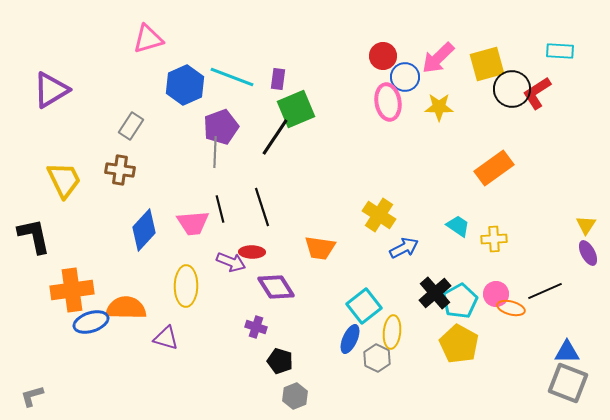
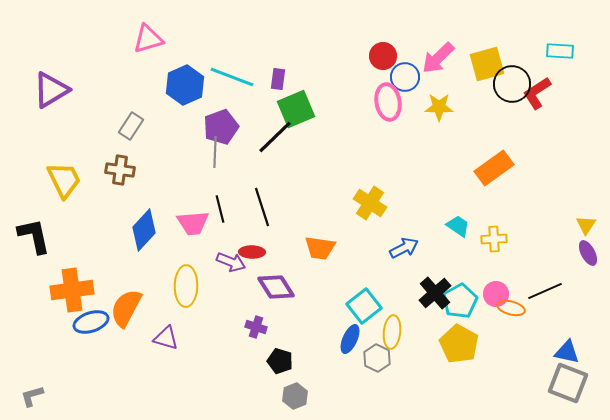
black circle at (512, 89): moved 5 px up
black line at (275, 137): rotated 12 degrees clockwise
yellow cross at (379, 215): moved 9 px left, 12 px up
orange semicircle at (126, 308): rotated 63 degrees counterclockwise
blue triangle at (567, 352): rotated 12 degrees clockwise
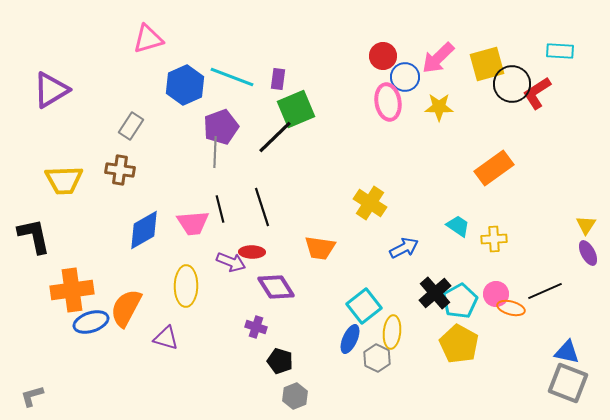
yellow trapezoid at (64, 180): rotated 114 degrees clockwise
blue diamond at (144, 230): rotated 18 degrees clockwise
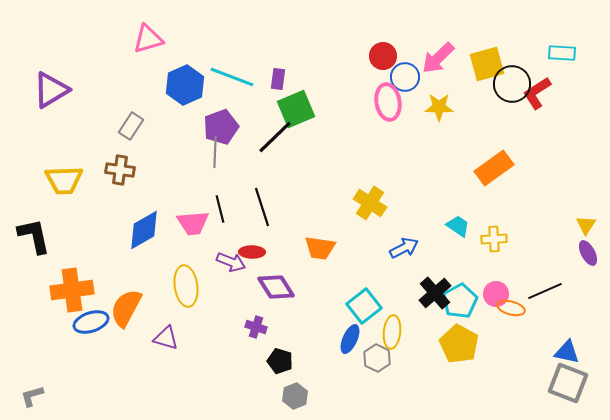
cyan rectangle at (560, 51): moved 2 px right, 2 px down
yellow ellipse at (186, 286): rotated 9 degrees counterclockwise
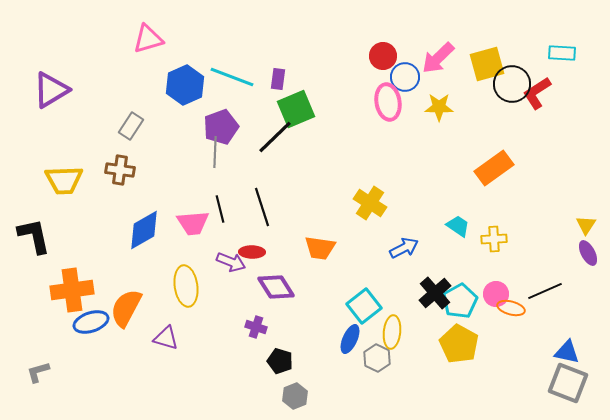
gray L-shape at (32, 396): moved 6 px right, 24 px up
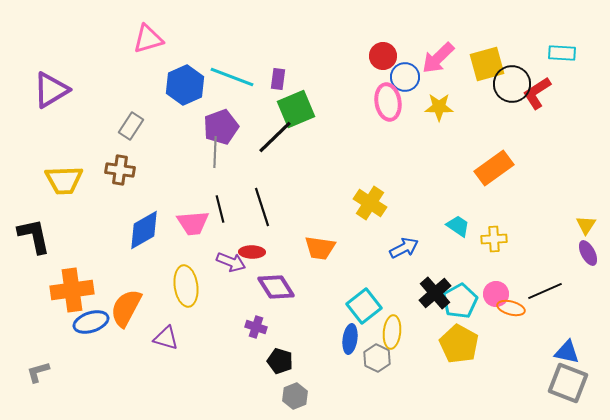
blue ellipse at (350, 339): rotated 16 degrees counterclockwise
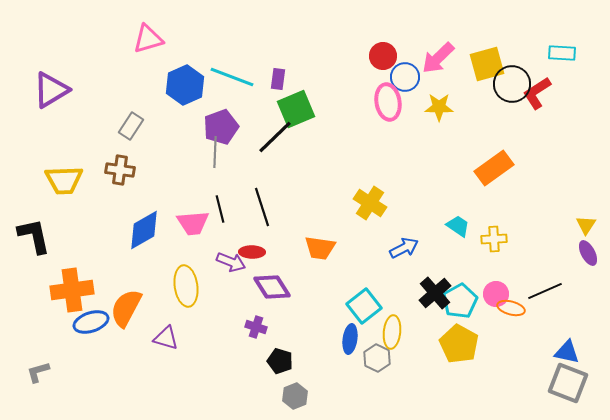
purple diamond at (276, 287): moved 4 px left
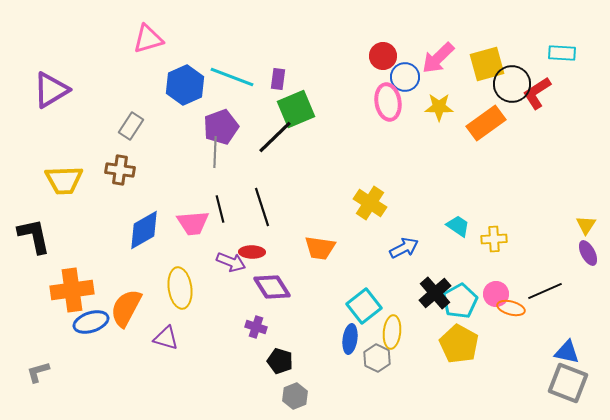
orange rectangle at (494, 168): moved 8 px left, 45 px up
yellow ellipse at (186, 286): moved 6 px left, 2 px down
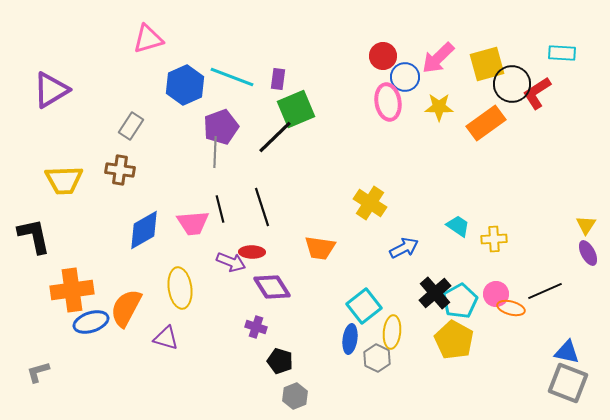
yellow pentagon at (459, 344): moved 5 px left, 4 px up
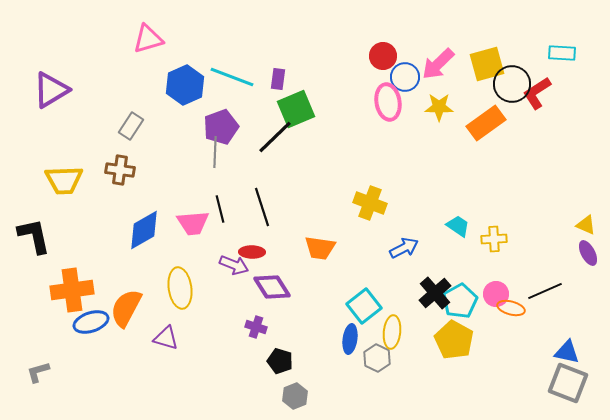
pink arrow at (438, 58): moved 6 px down
yellow cross at (370, 203): rotated 12 degrees counterclockwise
yellow triangle at (586, 225): rotated 40 degrees counterclockwise
purple arrow at (231, 262): moved 3 px right, 3 px down
